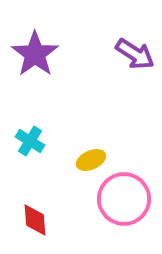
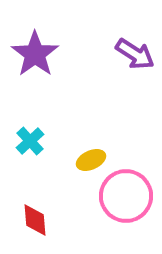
cyan cross: rotated 16 degrees clockwise
pink circle: moved 2 px right, 3 px up
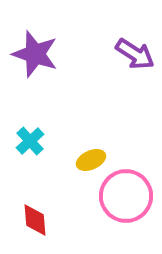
purple star: rotated 18 degrees counterclockwise
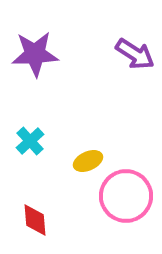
purple star: rotated 21 degrees counterclockwise
yellow ellipse: moved 3 px left, 1 px down
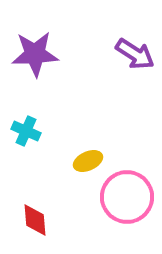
cyan cross: moved 4 px left, 10 px up; rotated 24 degrees counterclockwise
pink circle: moved 1 px right, 1 px down
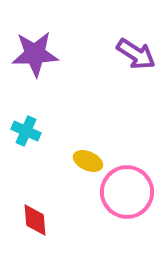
purple arrow: moved 1 px right
yellow ellipse: rotated 48 degrees clockwise
pink circle: moved 5 px up
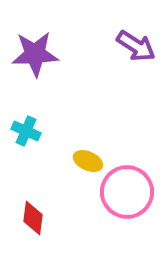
purple arrow: moved 8 px up
red diamond: moved 2 px left, 2 px up; rotated 12 degrees clockwise
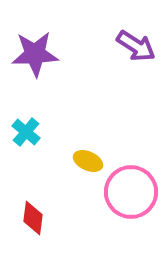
cyan cross: moved 1 px down; rotated 16 degrees clockwise
pink circle: moved 4 px right
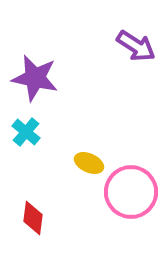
purple star: moved 24 px down; rotated 15 degrees clockwise
yellow ellipse: moved 1 px right, 2 px down
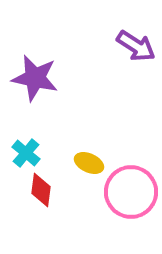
cyan cross: moved 21 px down
red diamond: moved 8 px right, 28 px up
